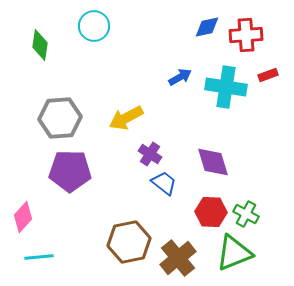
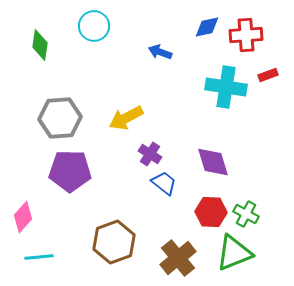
blue arrow: moved 20 px left, 25 px up; rotated 130 degrees counterclockwise
brown hexagon: moved 15 px left; rotated 9 degrees counterclockwise
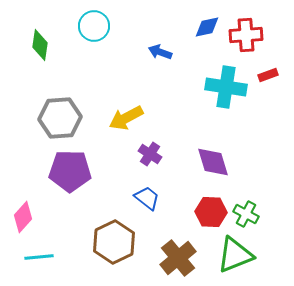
blue trapezoid: moved 17 px left, 15 px down
brown hexagon: rotated 6 degrees counterclockwise
green triangle: moved 1 px right, 2 px down
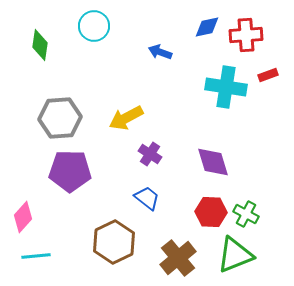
cyan line: moved 3 px left, 1 px up
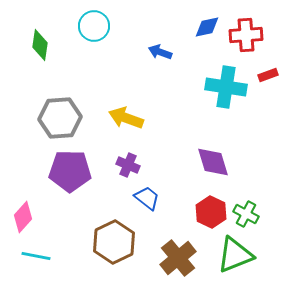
yellow arrow: rotated 48 degrees clockwise
purple cross: moved 22 px left, 11 px down; rotated 10 degrees counterclockwise
red hexagon: rotated 24 degrees clockwise
cyan line: rotated 16 degrees clockwise
